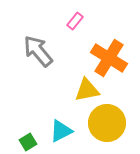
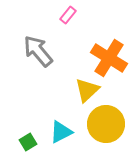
pink rectangle: moved 7 px left, 6 px up
yellow triangle: rotated 32 degrees counterclockwise
yellow circle: moved 1 px left, 1 px down
cyan triangle: moved 1 px down
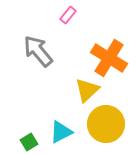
green square: moved 1 px right
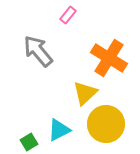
yellow triangle: moved 2 px left, 3 px down
cyan triangle: moved 2 px left, 2 px up
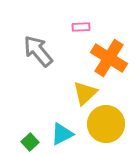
pink rectangle: moved 13 px right, 12 px down; rotated 48 degrees clockwise
cyan triangle: moved 3 px right, 4 px down
green square: moved 1 px right; rotated 12 degrees counterclockwise
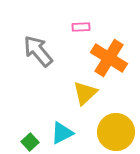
yellow circle: moved 10 px right, 8 px down
cyan triangle: moved 1 px up
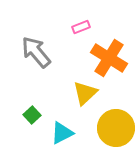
pink rectangle: rotated 18 degrees counterclockwise
gray arrow: moved 2 px left, 1 px down
yellow circle: moved 4 px up
green square: moved 2 px right, 27 px up
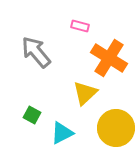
pink rectangle: moved 1 px left, 1 px up; rotated 36 degrees clockwise
green square: rotated 18 degrees counterclockwise
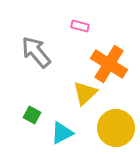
orange cross: moved 6 px down
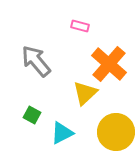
gray arrow: moved 9 px down
orange cross: rotated 9 degrees clockwise
yellow circle: moved 4 px down
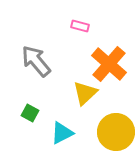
green square: moved 2 px left, 2 px up
